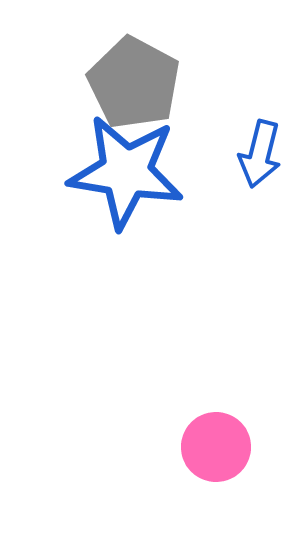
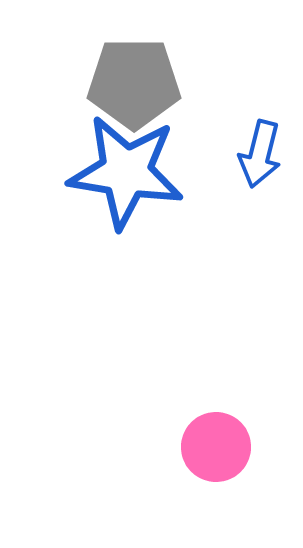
gray pentagon: rotated 28 degrees counterclockwise
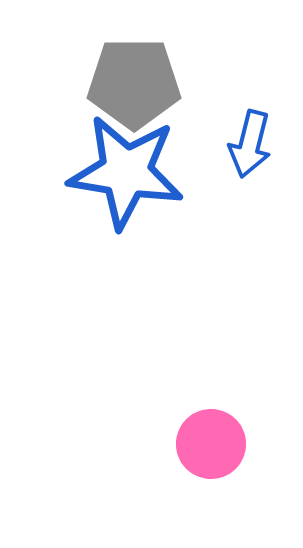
blue arrow: moved 10 px left, 10 px up
pink circle: moved 5 px left, 3 px up
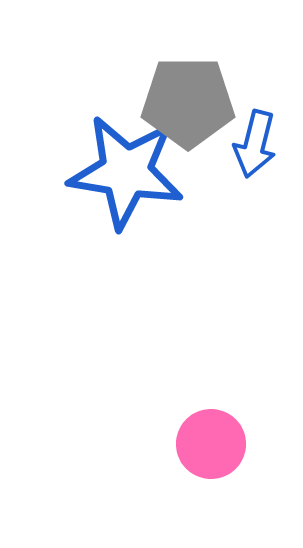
gray pentagon: moved 54 px right, 19 px down
blue arrow: moved 5 px right
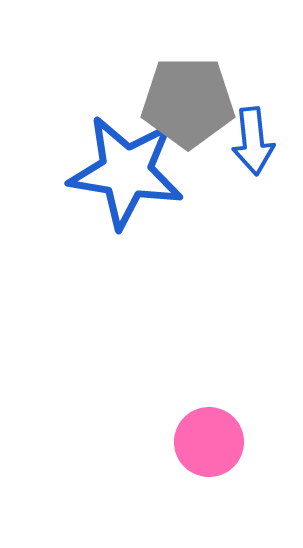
blue arrow: moved 2 px left, 3 px up; rotated 20 degrees counterclockwise
pink circle: moved 2 px left, 2 px up
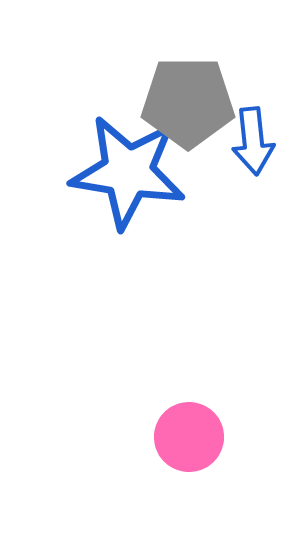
blue star: moved 2 px right
pink circle: moved 20 px left, 5 px up
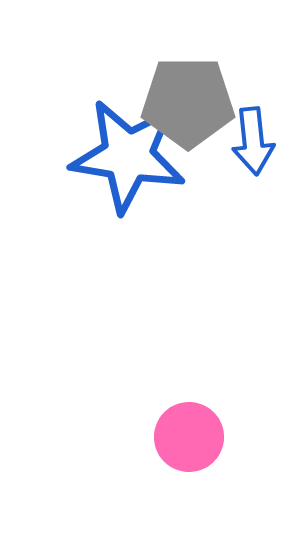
blue star: moved 16 px up
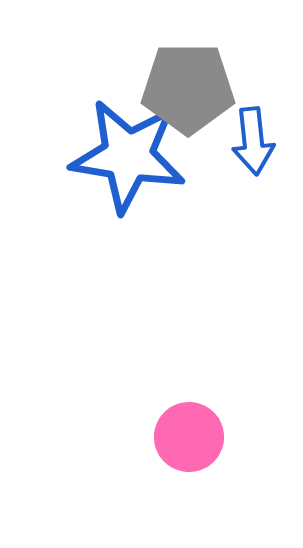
gray pentagon: moved 14 px up
